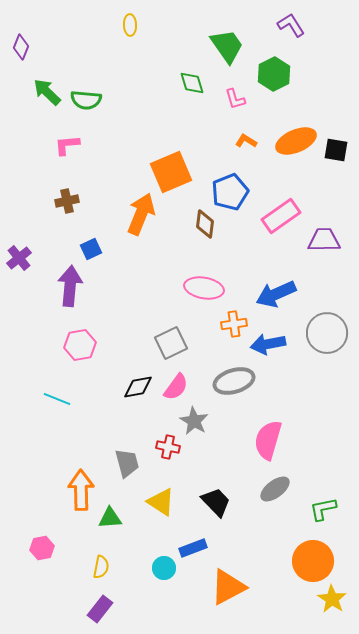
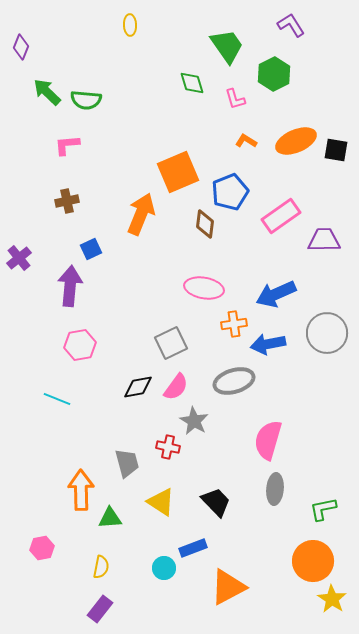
orange square at (171, 172): moved 7 px right
gray ellipse at (275, 489): rotated 48 degrees counterclockwise
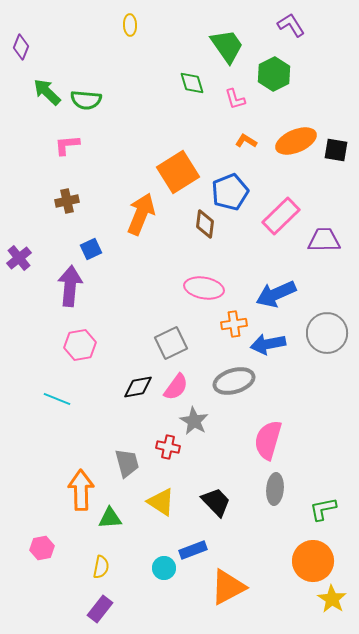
orange square at (178, 172): rotated 9 degrees counterclockwise
pink rectangle at (281, 216): rotated 9 degrees counterclockwise
blue rectangle at (193, 548): moved 2 px down
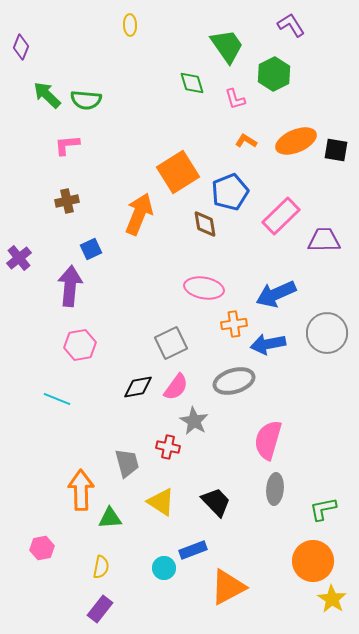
green arrow at (47, 92): moved 3 px down
orange arrow at (141, 214): moved 2 px left
brown diamond at (205, 224): rotated 16 degrees counterclockwise
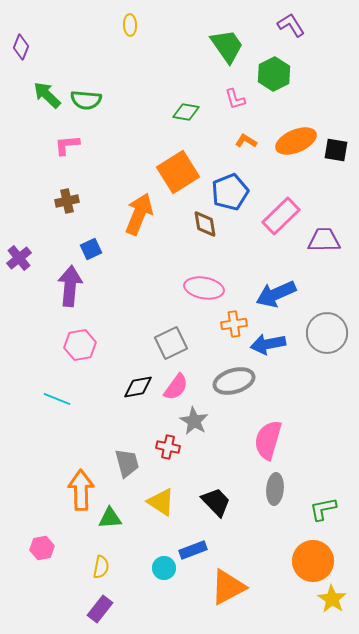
green diamond at (192, 83): moved 6 px left, 29 px down; rotated 64 degrees counterclockwise
